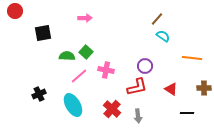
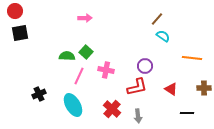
black square: moved 23 px left
pink line: rotated 24 degrees counterclockwise
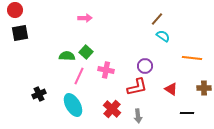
red circle: moved 1 px up
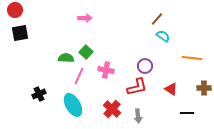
green semicircle: moved 1 px left, 2 px down
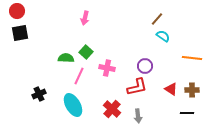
red circle: moved 2 px right, 1 px down
pink arrow: rotated 104 degrees clockwise
pink cross: moved 1 px right, 2 px up
brown cross: moved 12 px left, 2 px down
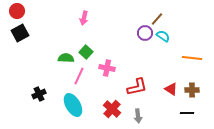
pink arrow: moved 1 px left
black square: rotated 18 degrees counterclockwise
purple circle: moved 33 px up
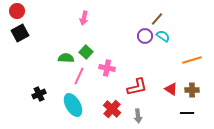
purple circle: moved 3 px down
orange line: moved 2 px down; rotated 24 degrees counterclockwise
